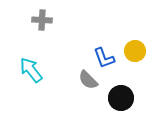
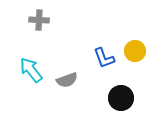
gray cross: moved 3 px left
gray semicircle: moved 21 px left; rotated 65 degrees counterclockwise
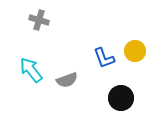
gray cross: rotated 12 degrees clockwise
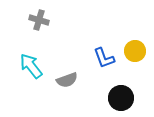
cyan arrow: moved 4 px up
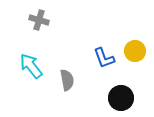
gray semicircle: rotated 80 degrees counterclockwise
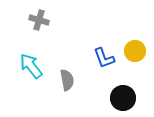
black circle: moved 2 px right
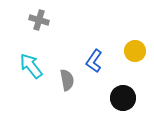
blue L-shape: moved 10 px left, 3 px down; rotated 55 degrees clockwise
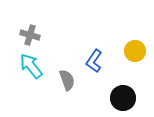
gray cross: moved 9 px left, 15 px down
gray semicircle: rotated 10 degrees counterclockwise
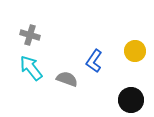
cyan arrow: moved 2 px down
gray semicircle: moved 1 px up; rotated 50 degrees counterclockwise
black circle: moved 8 px right, 2 px down
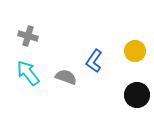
gray cross: moved 2 px left, 1 px down
cyan arrow: moved 3 px left, 5 px down
gray semicircle: moved 1 px left, 2 px up
black circle: moved 6 px right, 5 px up
